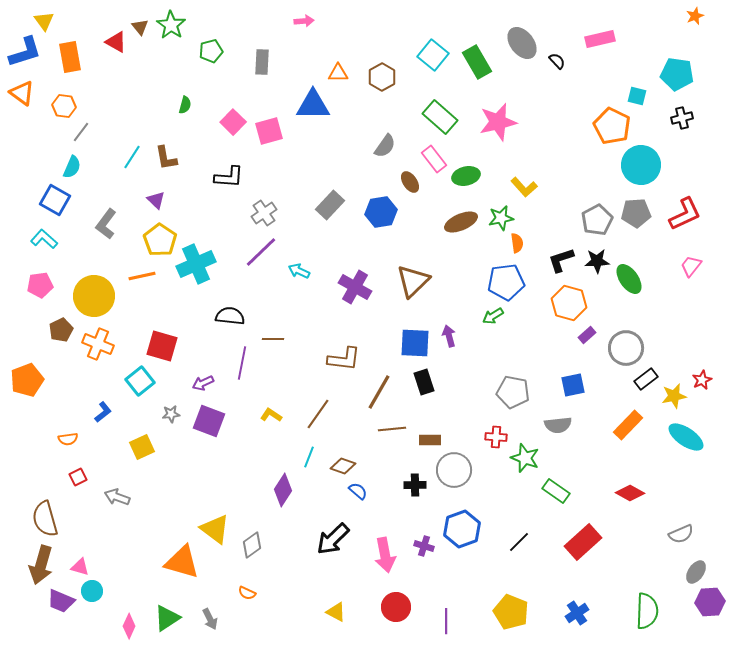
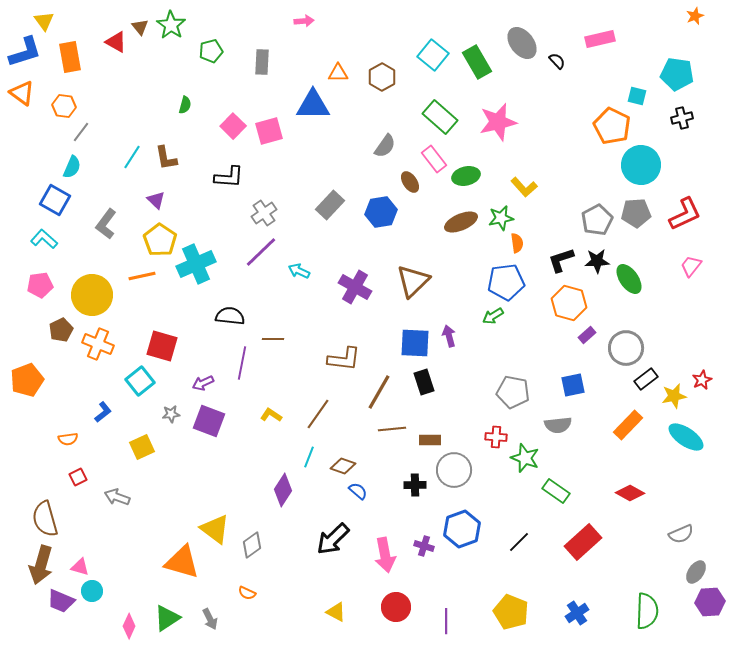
pink square at (233, 122): moved 4 px down
yellow circle at (94, 296): moved 2 px left, 1 px up
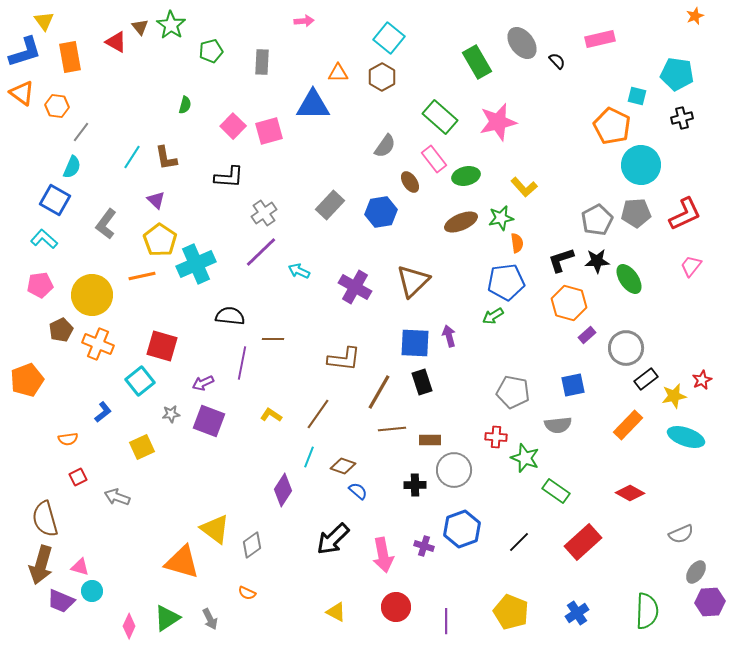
cyan square at (433, 55): moved 44 px left, 17 px up
orange hexagon at (64, 106): moved 7 px left
black rectangle at (424, 382): moved 2 px left
cyan ellipse at (686, 437): rotated 15 degrees counterclockwise
pink arrow at (385, 555): moved 2 px left
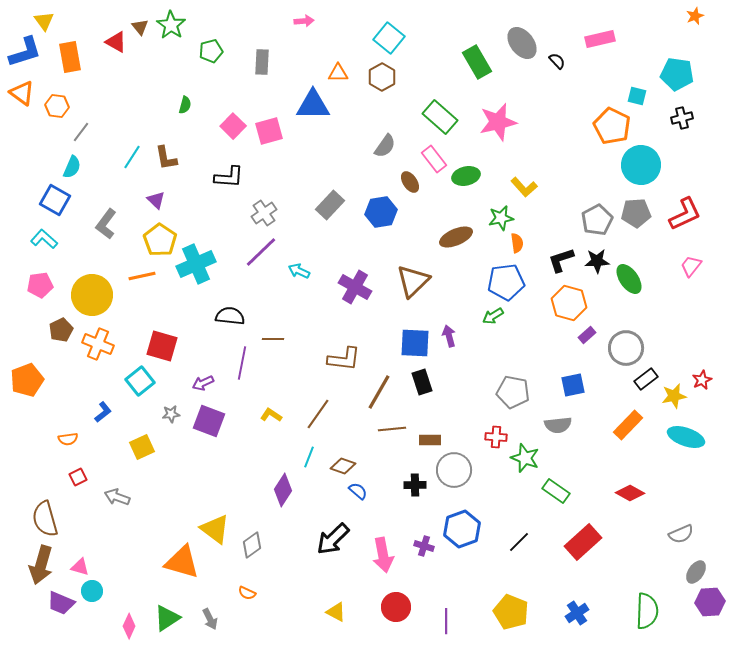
brown ellipse at (461, 222): moved 5 px left, 15 px down
purple trapezoid at (61, 601): moved 2 px down
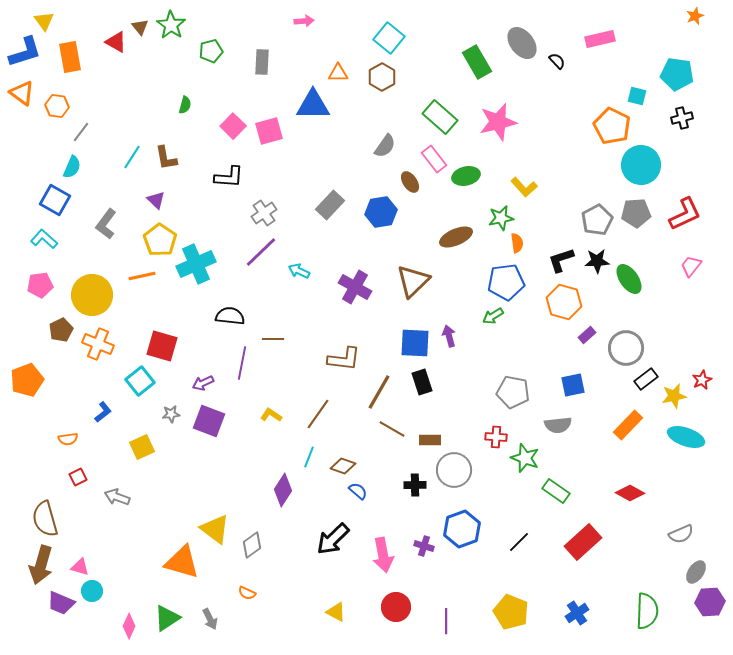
orange hexagon at (569, 303): moved 5 px left, 1 px up
brown line at (392, 429): rotated 36 degrees clockwise
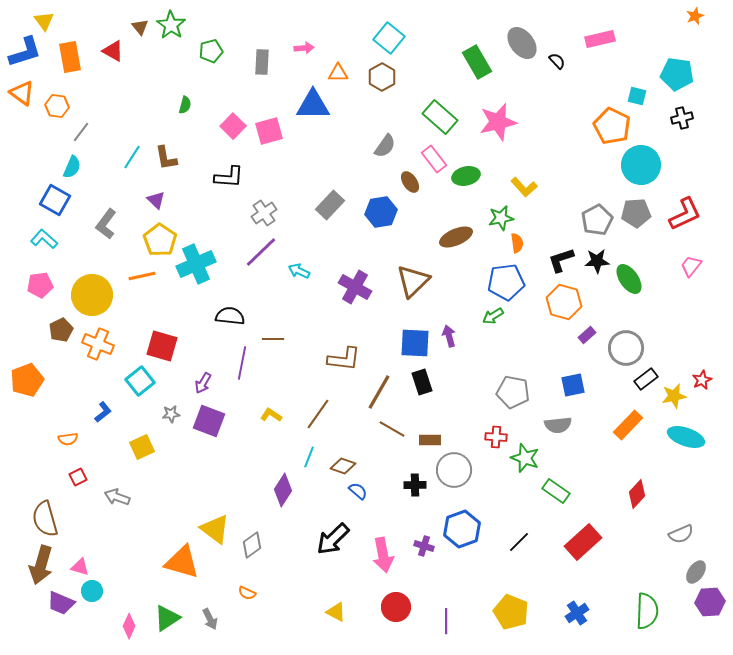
pink arrow at (304, 21): moved 27 px down
red triangle at (116, 42): moved 3 px left, 9 px down
purple arrow at (203, 383): rotated 35 degrees counterclockwise
red diamond at (630, 493): moved 7 px right, 1 px down; rotated 76 degrees counterclockwise
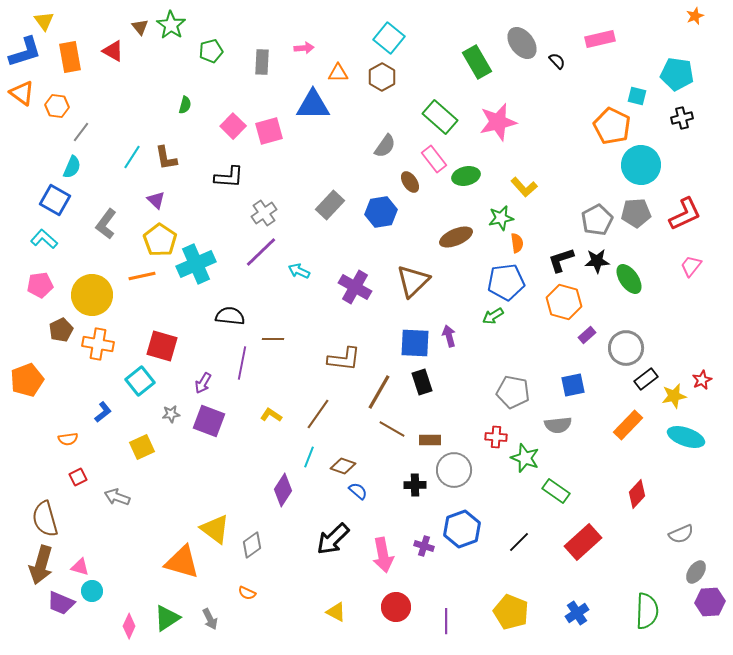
orange cross at (98, 344): rotated 12 degrees counterclockwise
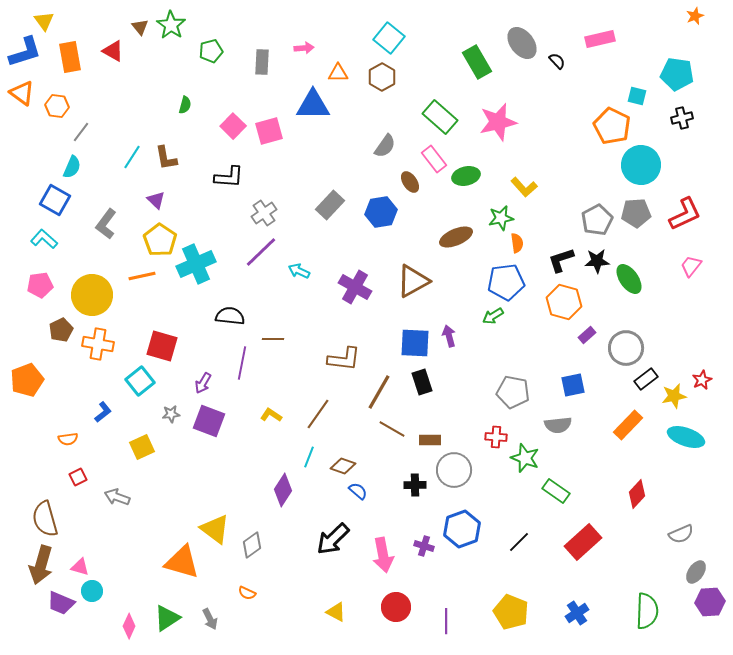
brown triangle at (413, 281): rotated 15 degrees clockwise
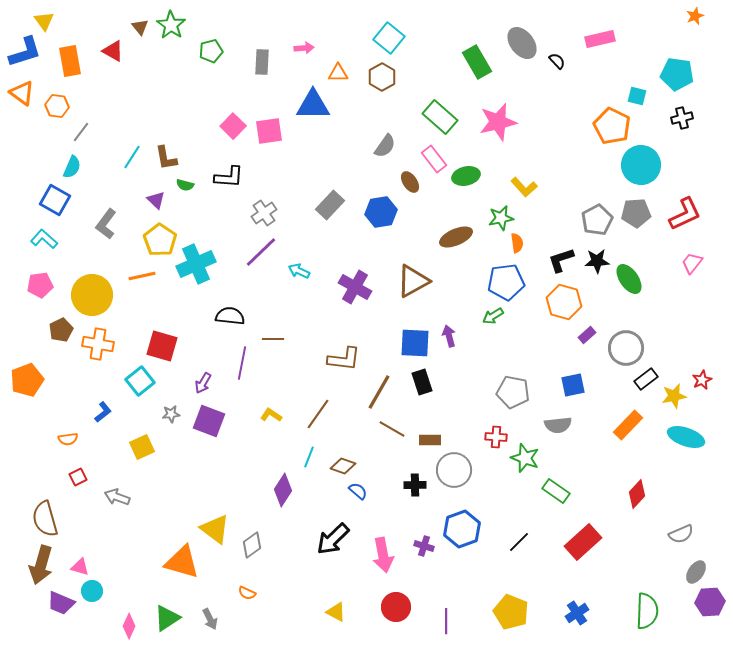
orange rectangle at (70, 57): moved 4 px down
green semicircle at (185, 105): moved 80 px down; rotated 90 degrees clockwise
pink square at (269, 131): rotated 8 degrees clockwise
pink trapezoid at (691, 266): moved 1 px right, 3 px up
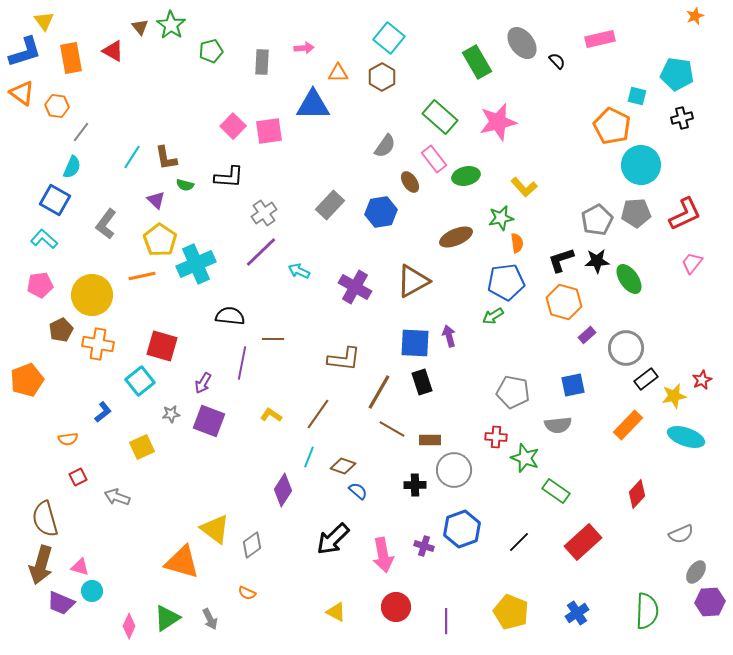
orange rectangle at (70, 61): moved 1 px right, 3 px up
